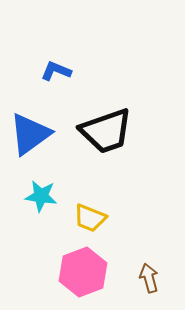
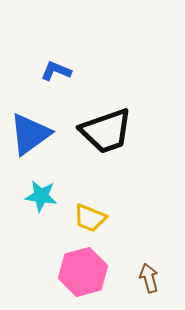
pink hexagon: rotated 6 degrees clockwise
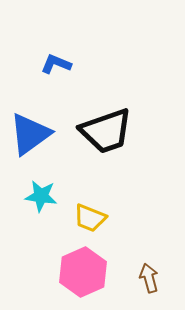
blue L-shape: moved 7 px up
pink hexagon: rotated 9 degrees counterclockwise
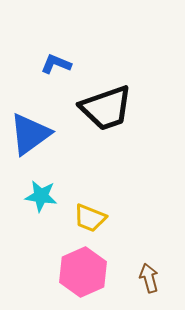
black trapezoid: moved 23 px up
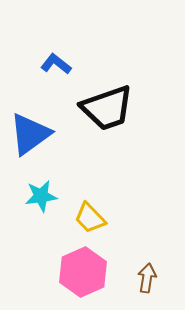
blue L-shape: rotated 16 degrees clockwise
black trapezoid: moved 1 px right
cyan star: rotated 16 degrees counterclockwise
yellow trapezoid: rotated 24 degrees clockwise
brown arrow: moved 2 px left; rotated 24 degrees clockwise
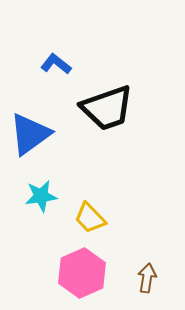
pink hexagon: moved 1 px left, 1 px down
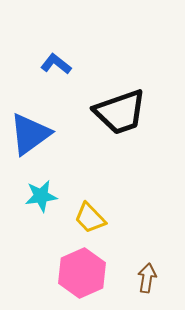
black trapezoid: moved 13 px right, 4 px down
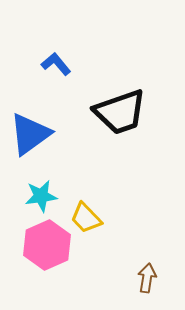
blue L-shape: rotated 12 degrees clockwise
yellow trapezoid: moved 4 px left
pink hexagon: moved 35 px left, 28 px up
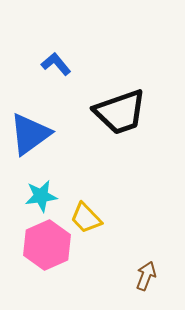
brown arrow: moved 1 px left, 2 px up; rotated 12 degrees clockwise
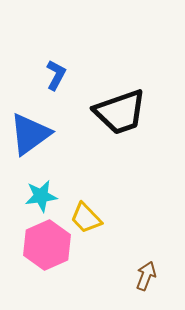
blue L-shape: moved 11 px down; rotated 68 degrees clockwise
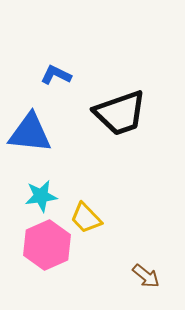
blue L-shape: rotated 92 degrees counterclockwise
black trapezoid: moved 1 px down
blue triangle: moved 1 px up; rotated 42 degrees clockwise
brown arrow: rotated 108 degrees clockwise
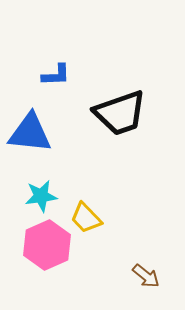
blue L-shape: rotated 152 degrees clockwise
